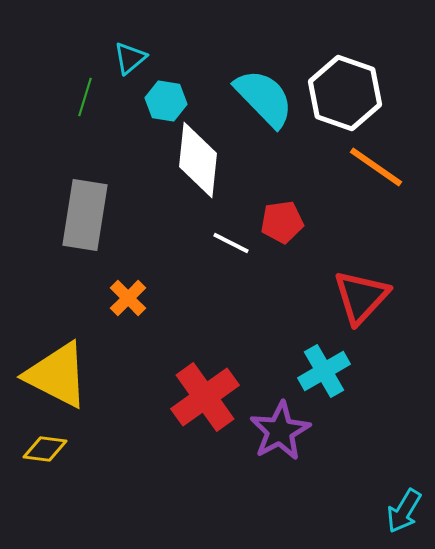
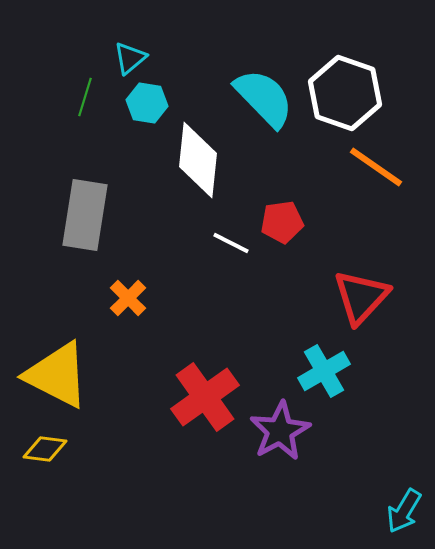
cyan hexagon: moved 19 px left, 2 px down
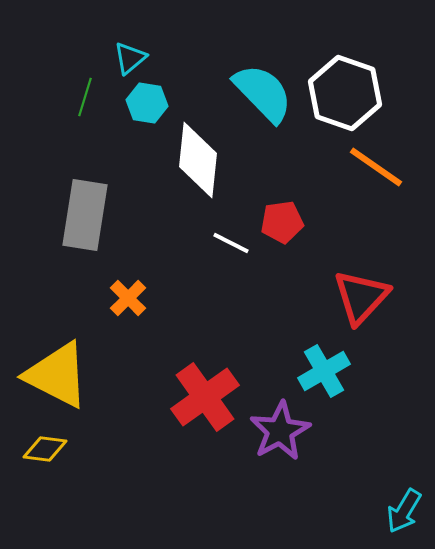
cyan semicircle: moved 1 px left, 5 px up
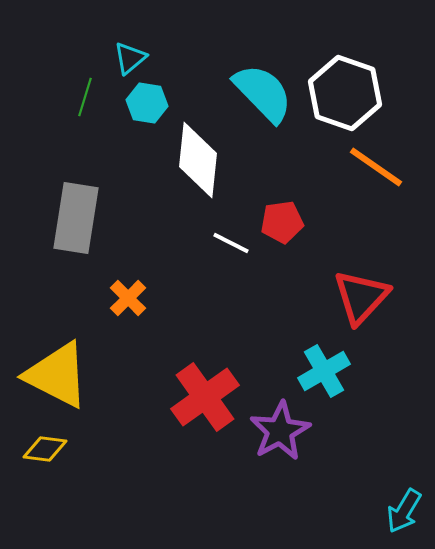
gray rectangle: moved 9 px left, 3 px down
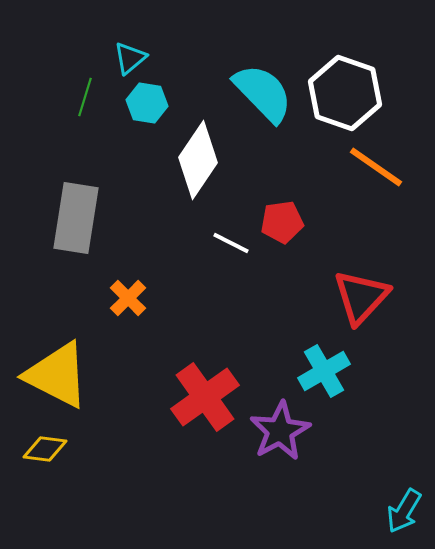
white diamond: rotated 28 degrees clockwise
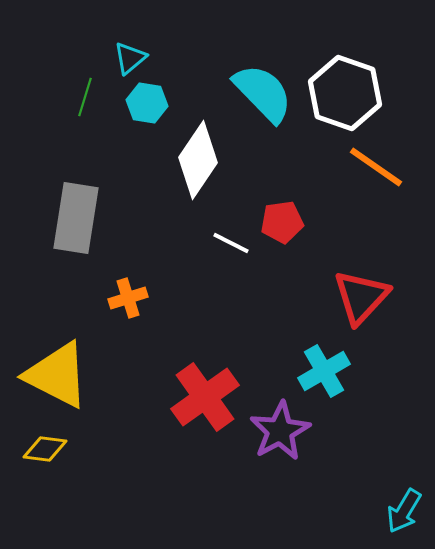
orange cross: rotated 27 degrees clockwise
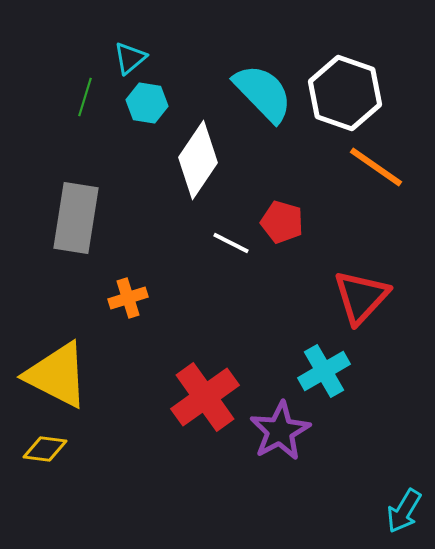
red pentagon: rotated 24 degrees clockwise
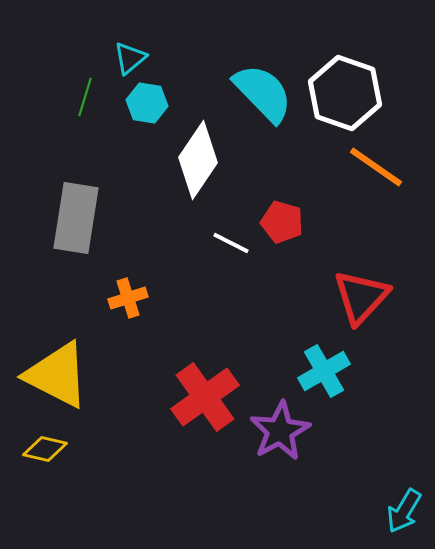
yellow diamond: rotated 6 degrees clockwise
